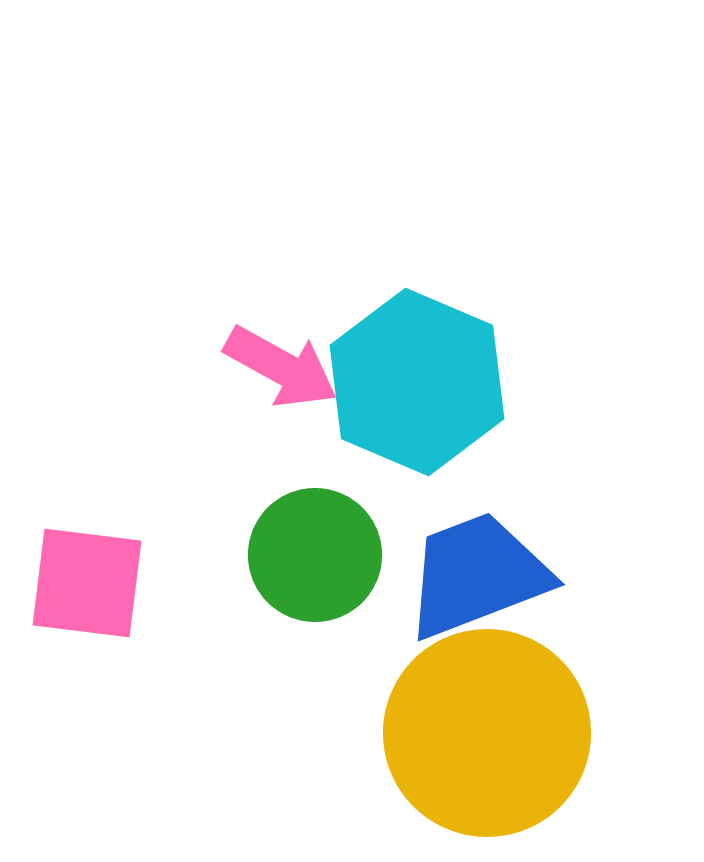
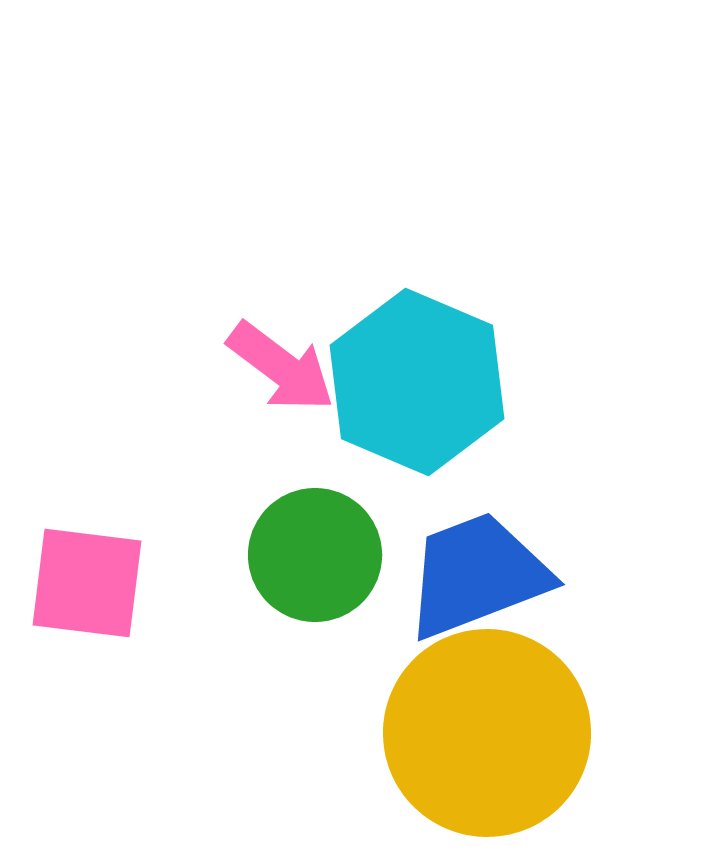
pink arrow: rotated 8 degrees clockwise
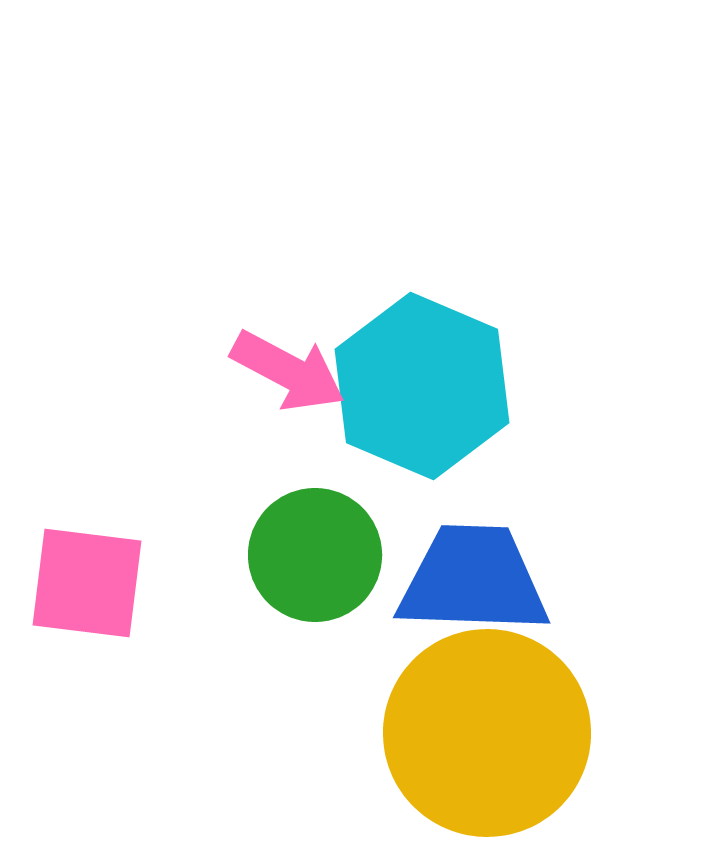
pink arrow: moved 7 px right, 4 px down; rotated 9 degrees counterclockwise
cyan hexagon: moved 5 px right, 4 px down
blue trapezoid: moved 4 px left, 5 px down; rotated 23 degrees clockwise
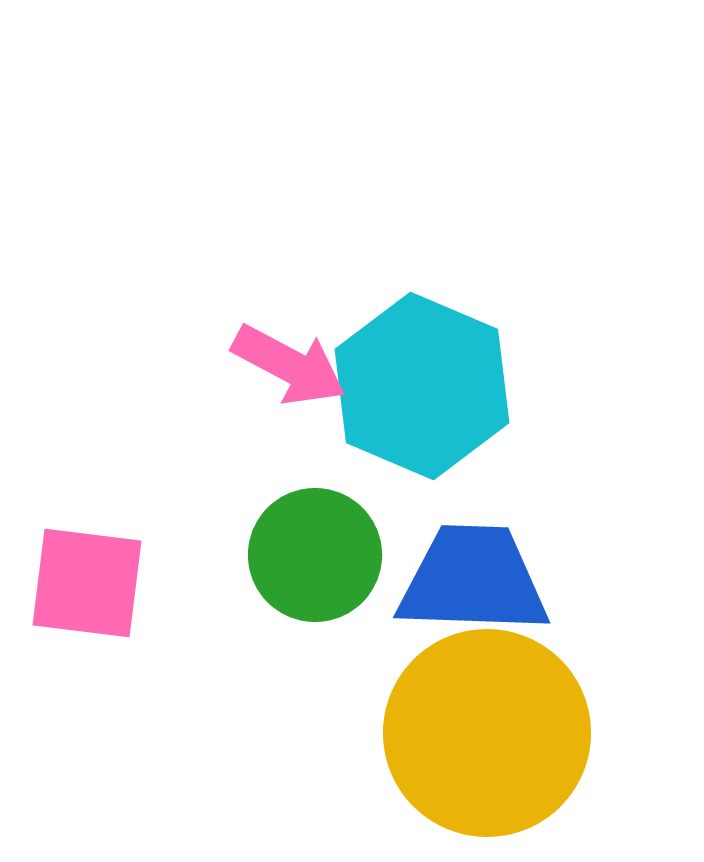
pink arrow: moved 1 px right, 6 px up
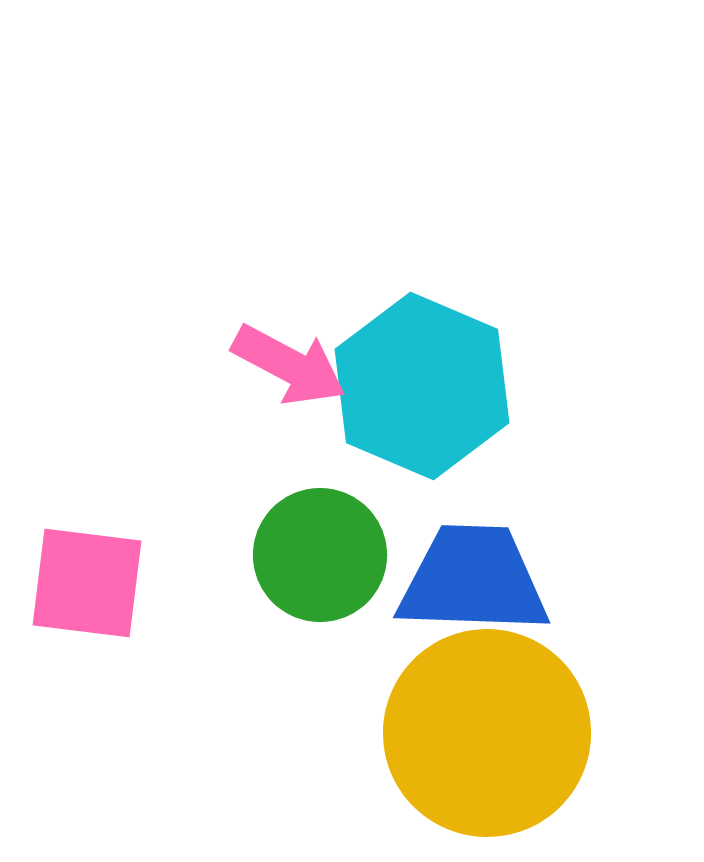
green circle: moved 5 px right
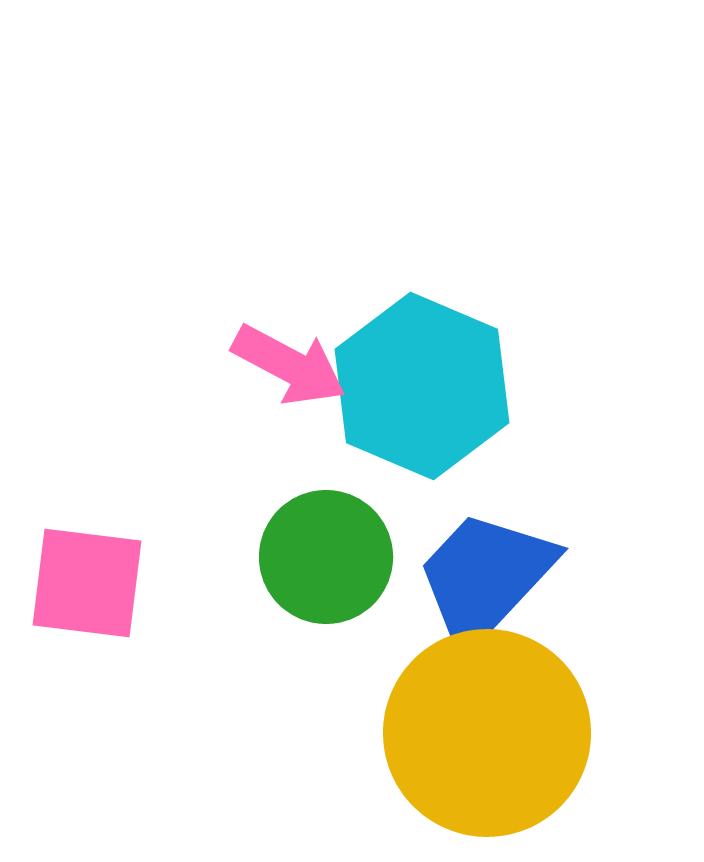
green circle: moved 6 px right, 2 px down
blue trapezoid: moved 12 px right, 2 px up; rotated 49 degrees counterclockwise
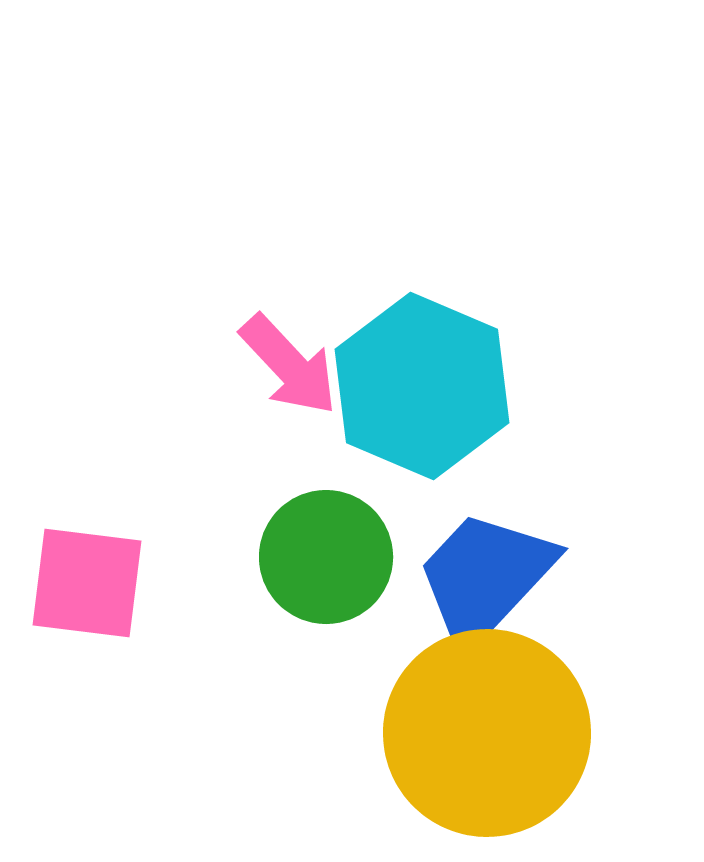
pink arrow: rotated 19 degrees clockwise
